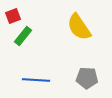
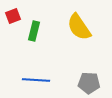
green rectangle: moved 11 px right, 5 px up; rotated 24 degrees counterclockwise
gray pentagon: moved 2 px right, 5 px down
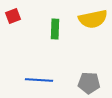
yellow semicircle: moved 14 px right, 8 px up; rotated 68 degrees counterclockwise
green rectangle: moved 21 px right, 2 px up; rotated 12 degrees counterclockwise
blue line: moved 3 px right
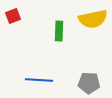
green rectangle: moved 4 px right, 2 px down
